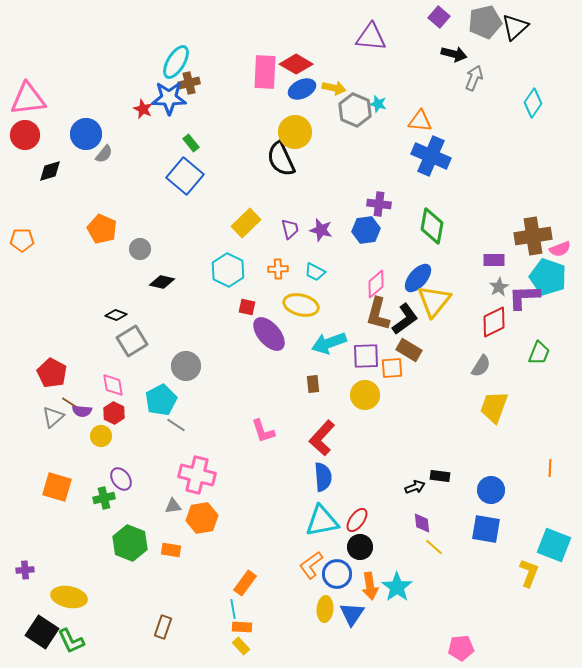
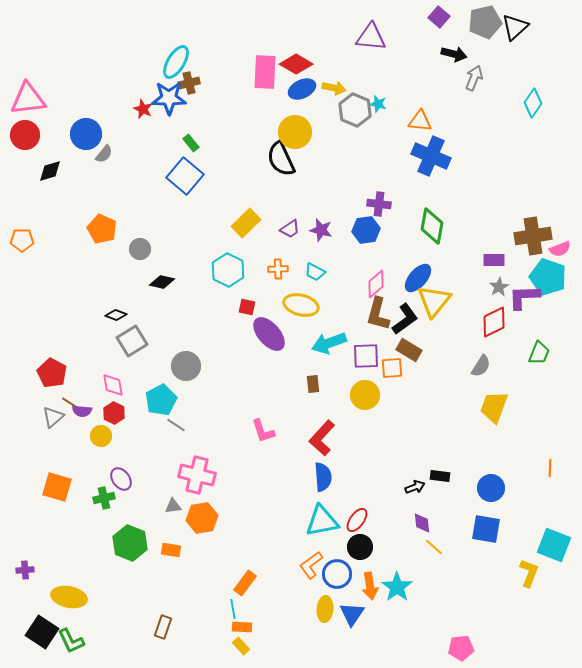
purple trapezoid at (290, 229): rotated 70 degrees clockwise
blue circle at (491, 490): moved 2 px up
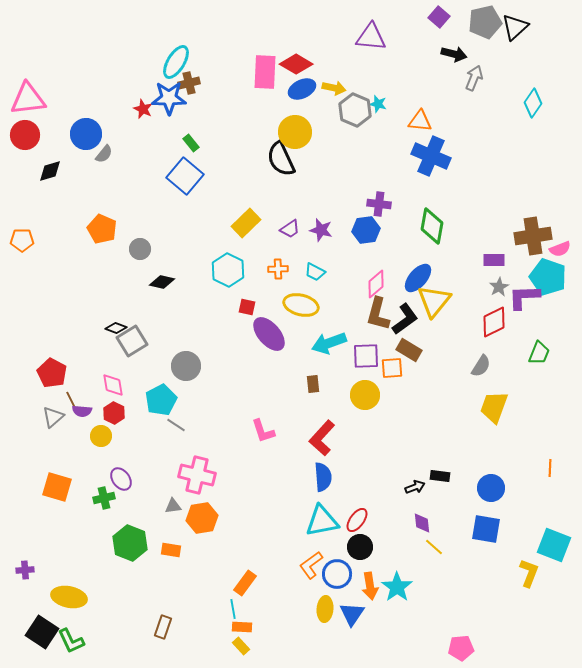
black diamond at (116, 315): moved 13 px down
brown line at (70, 403): moved 1 px right, 3 px up; rotated 30 degrees clockwise
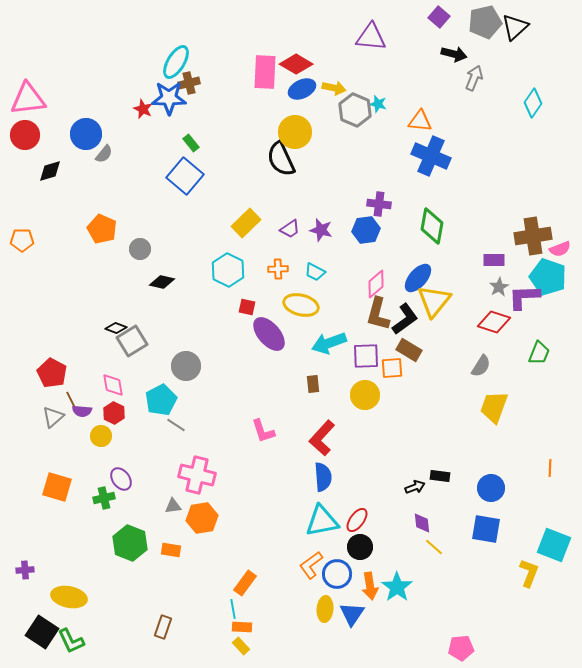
red diamond at (494, 322): rotated 44 degrees clockwise
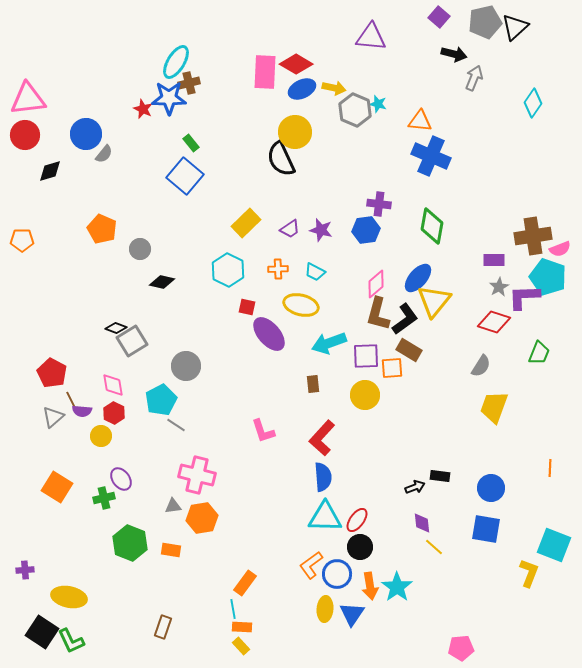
orange square at (57, 487): rotated 16 degrees clockwise
cyan triangle at (322, 521): moved 3 px right, 4 px up; rotated 12 degrees clockwise
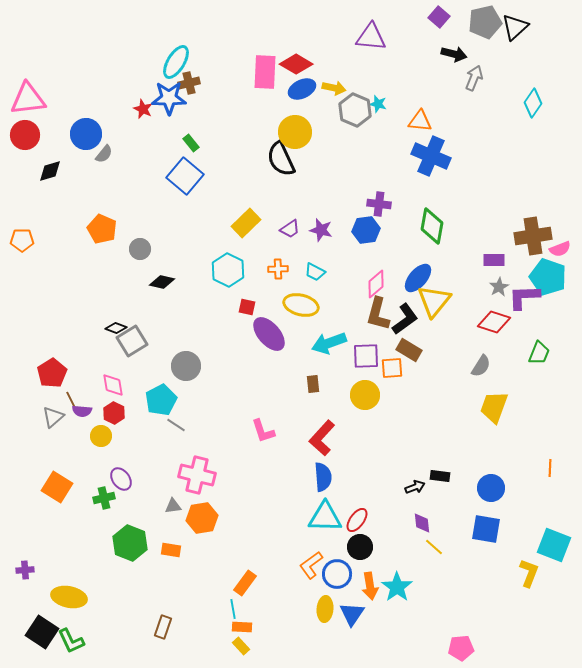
red pentagon at (52, 373): rotated 12 degrees clockwise
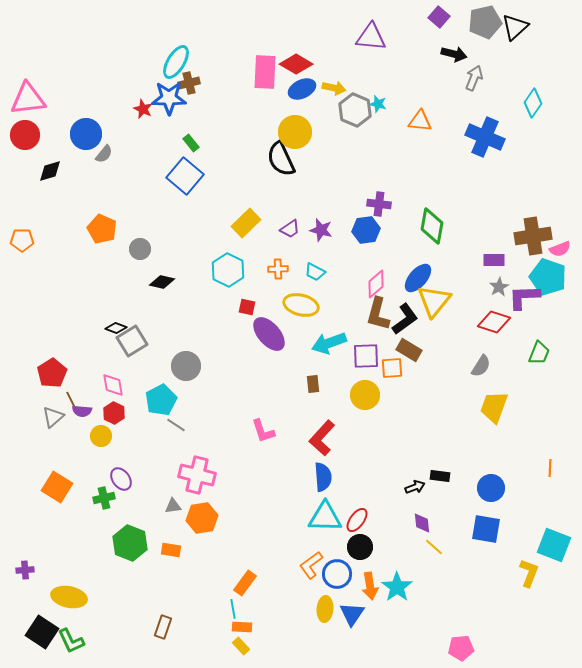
blue cross at (431, 156): moved 54 px right, 19 px up
